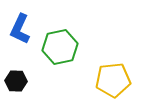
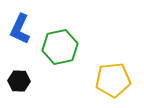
black hexagon: moved 3 px right
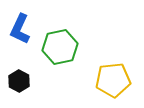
black hexagon: rotated 25 degrees clockwise
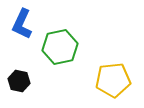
blue L-shape: moved 2 px right, 5 px up
black hexagon: rotated 15 degrees counterclockwise
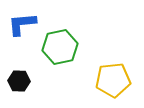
blue L-shape: rotated 60 degrees clockwise
black hexagon: rotated 10 degrees counterclockwise
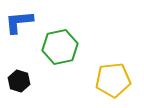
blue L-shape: moved 3 px left, 2 px up
black hexagon: rotated 15 degrees clockwise
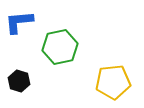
yellow pentagon: moved 2 px down
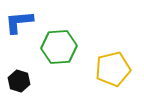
green hexagon: moved 1 px left; rotated 8 degrees clockwise
yellow pentagon: moved 13 px up; rotated 8 degrees counterclockwise
